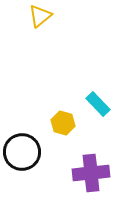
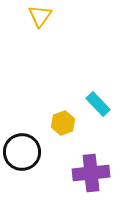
yellow triangle: rotated 15 degrees counterclockwise
yellow hexagon: rotated 25 degrees clockwise
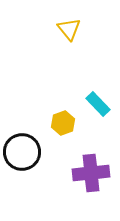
yellow triangle: moved 29 px right, 13 px down; rotated 15 degrees counterclockwise
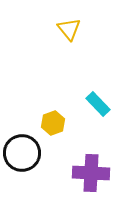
yellow hexagon: moved 10 px left
black circle: moved 1 px down
purple cross: rotated 9 degrees clockwise
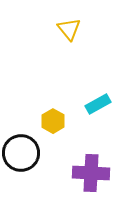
cyan rectangle: rotated 75 degrees counterclockwise
yellow hexagon: moved 2 px up; rotated 10 degrees counterclockwise
black circle: moved 1 px left
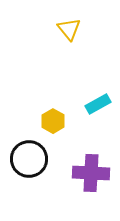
black circle: moved 8 px right, 6 px down
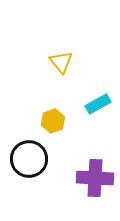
yellow triangle: moved 8 px left, 33 px down
yellow hexagon: rotated 10 degrees clockwise
purple cross: moved 4 px right, 5 px down
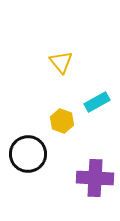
cyan rectangle: moved 1 px left, 2 px up
yellow hexagon: moved 9 px right; rotated 20 degrees counterclockwise
black circle: moved 1 px left, 5 px up
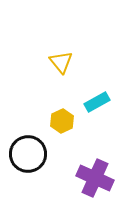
yellow hexagon: rotated 15 degrees clockwise
purple cross: rotated 21 degrees clockwise
